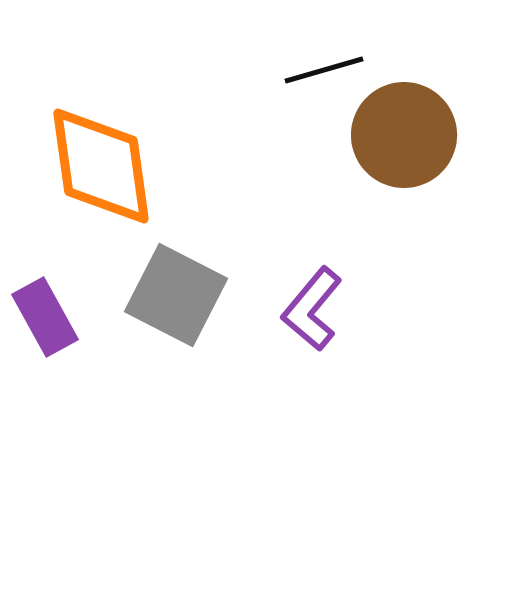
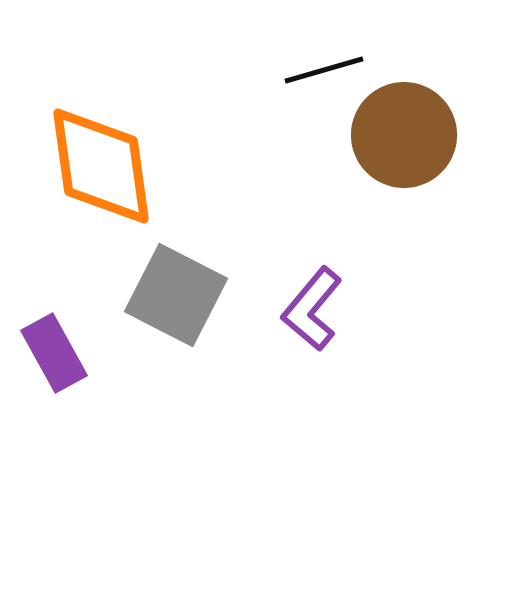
purple rectangle: moved 9 px right, 36 px down
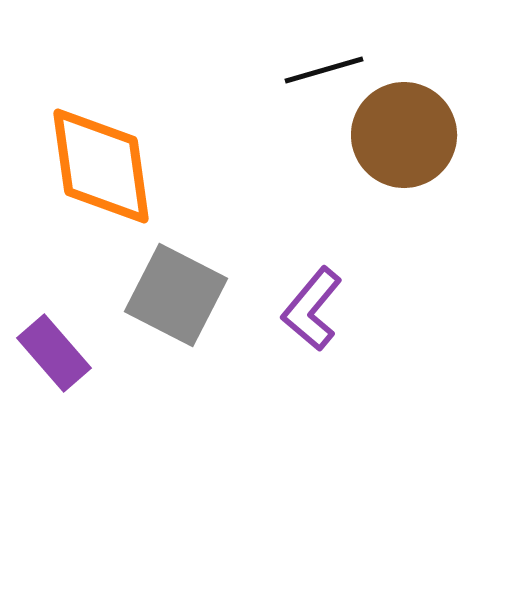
purple rectangle: rotated 12 degrees counterclockwise
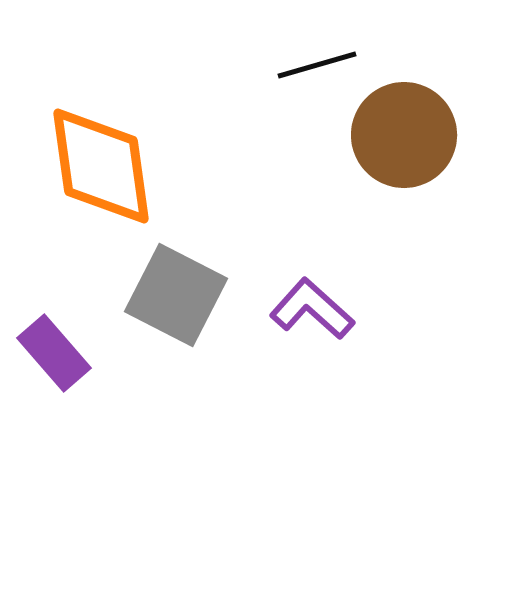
black line: moved 7 px left, 5 px up
purple L-shape: rotated 92 degrees clockwise
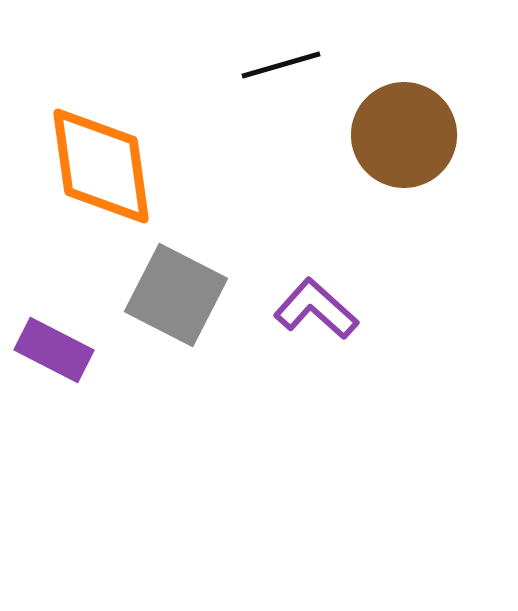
black line: moved 36 px left
purple L-shape: moved 4 px right
purple rectangle: moved 3 px up; rotated 22 degrees counterclockwise
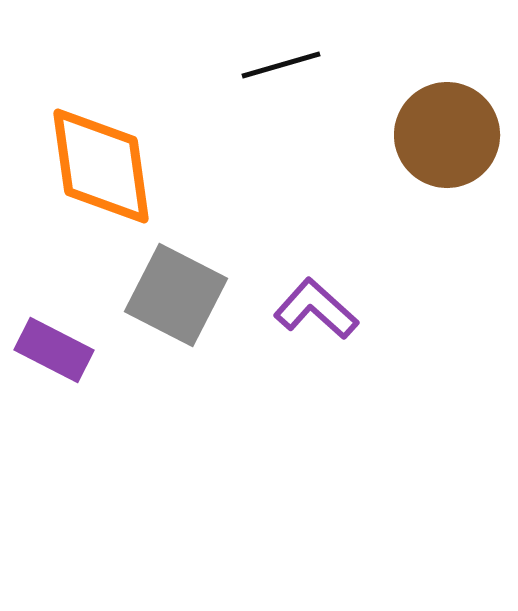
brown circle: moved 43 px right
